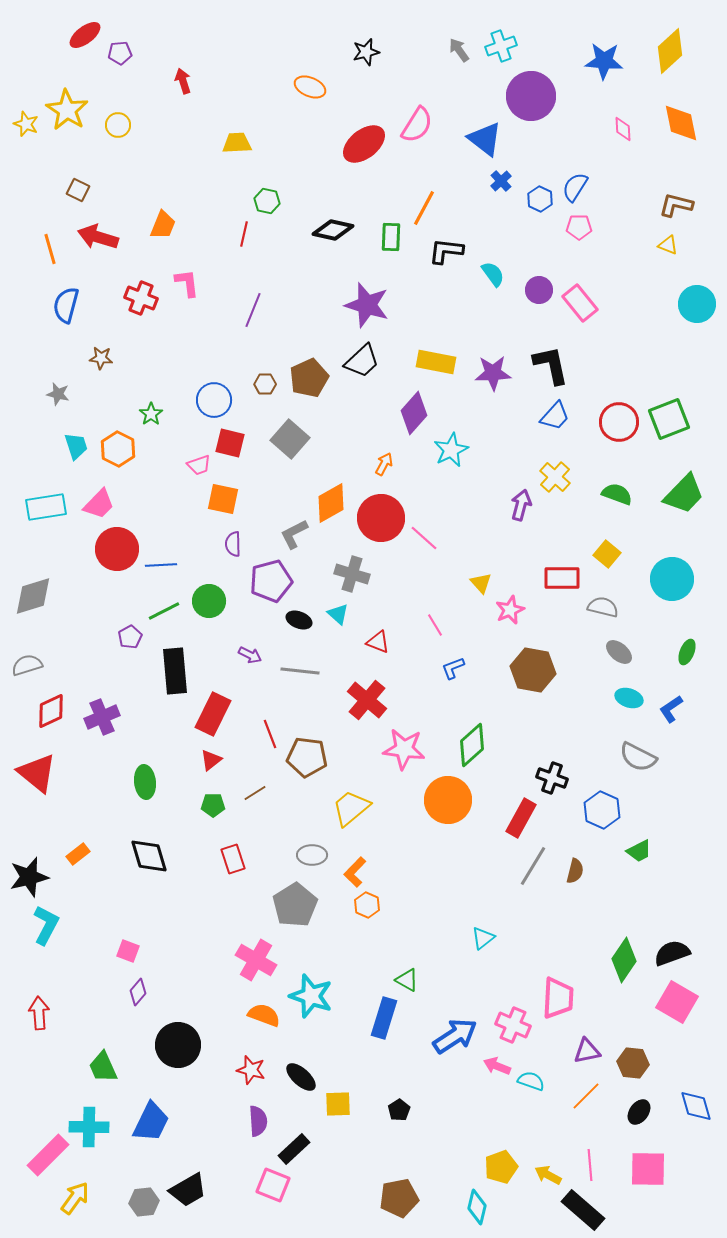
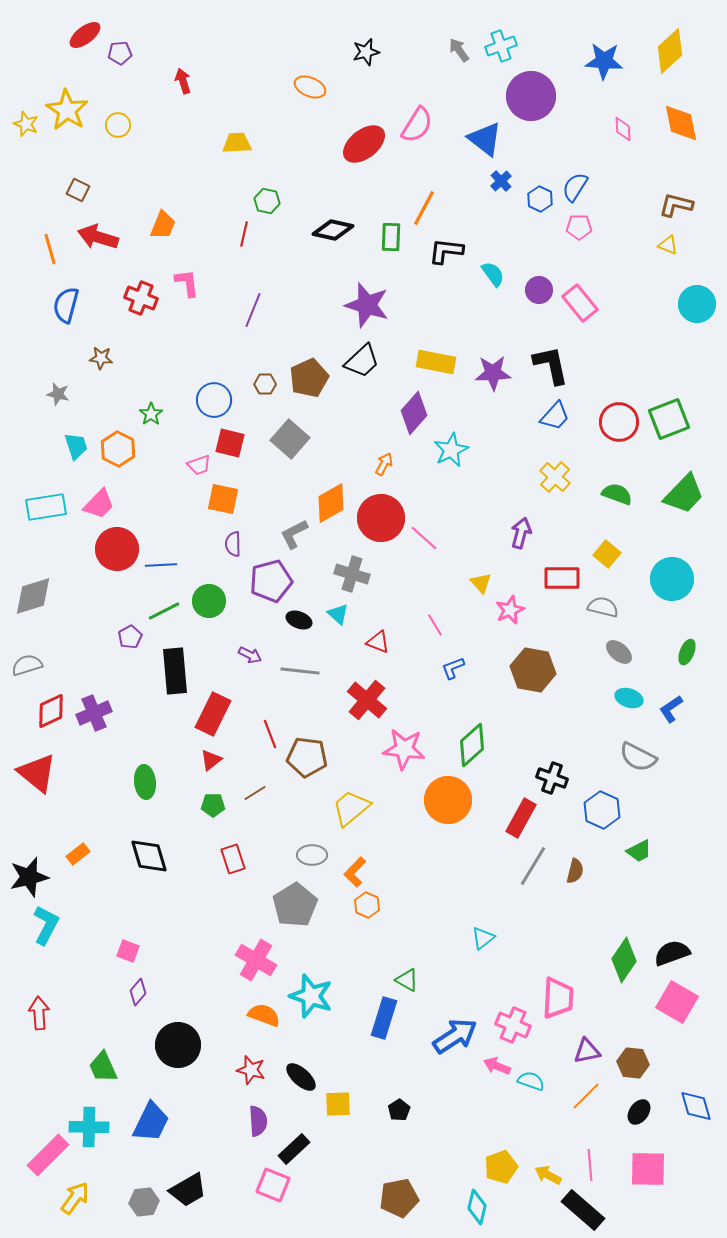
purple arrow at (521, 505): moved 28 px down
purple cross at (102, 717): moved 8 px left, 4 px up
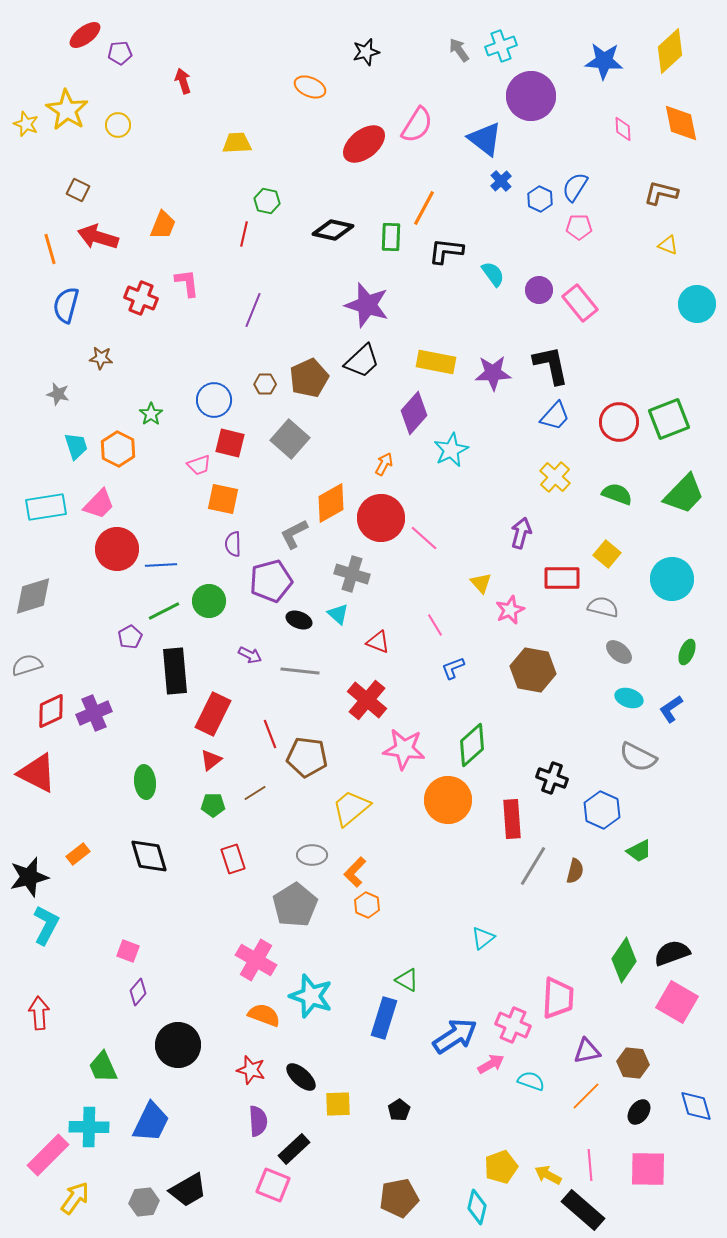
brown L-shape at (676, 205): moved 15 px left, 12 px up
red triangle at (37, 773): rotated 12 degrees counterclockwise
red rectangle at (521, 818): moved 9 px left, 1 px down; rotated 33 degrees counterclockwise
pink arrow at (497, 1066): moved 6 px left, 2 px up; rotated 128 degrees clockwise
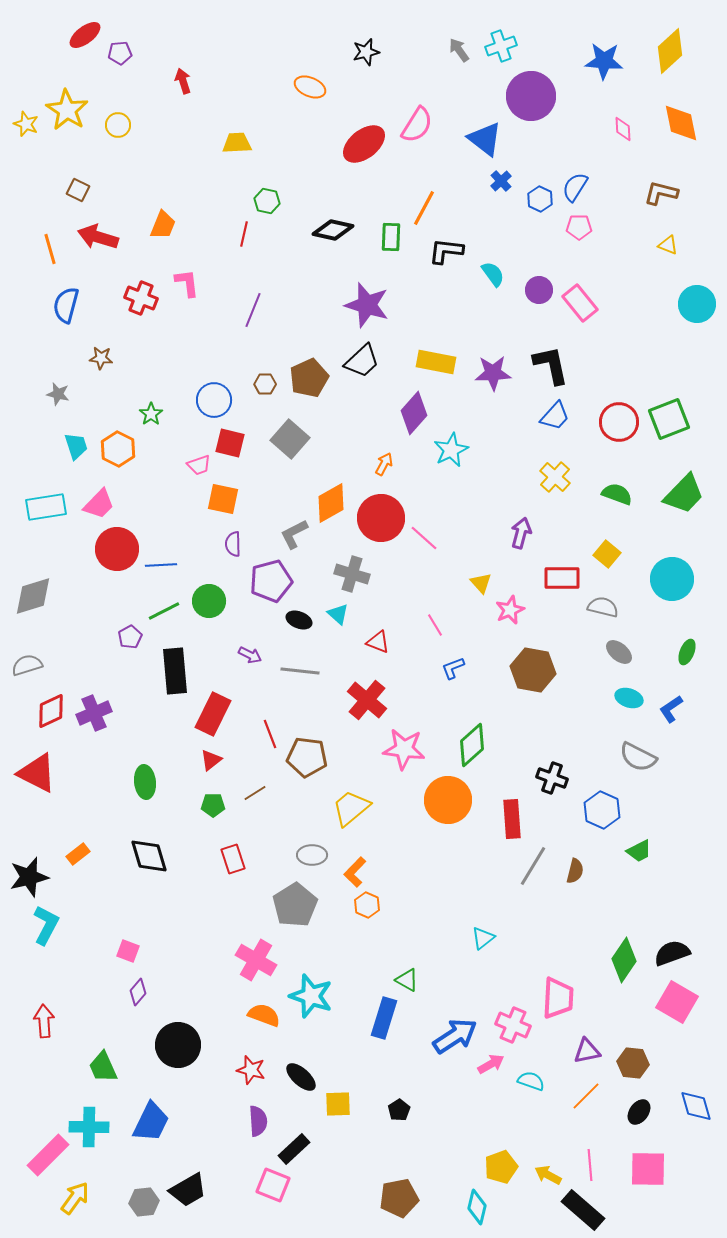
red arrow at (39, 1013): moved 5 px right, 8 px down
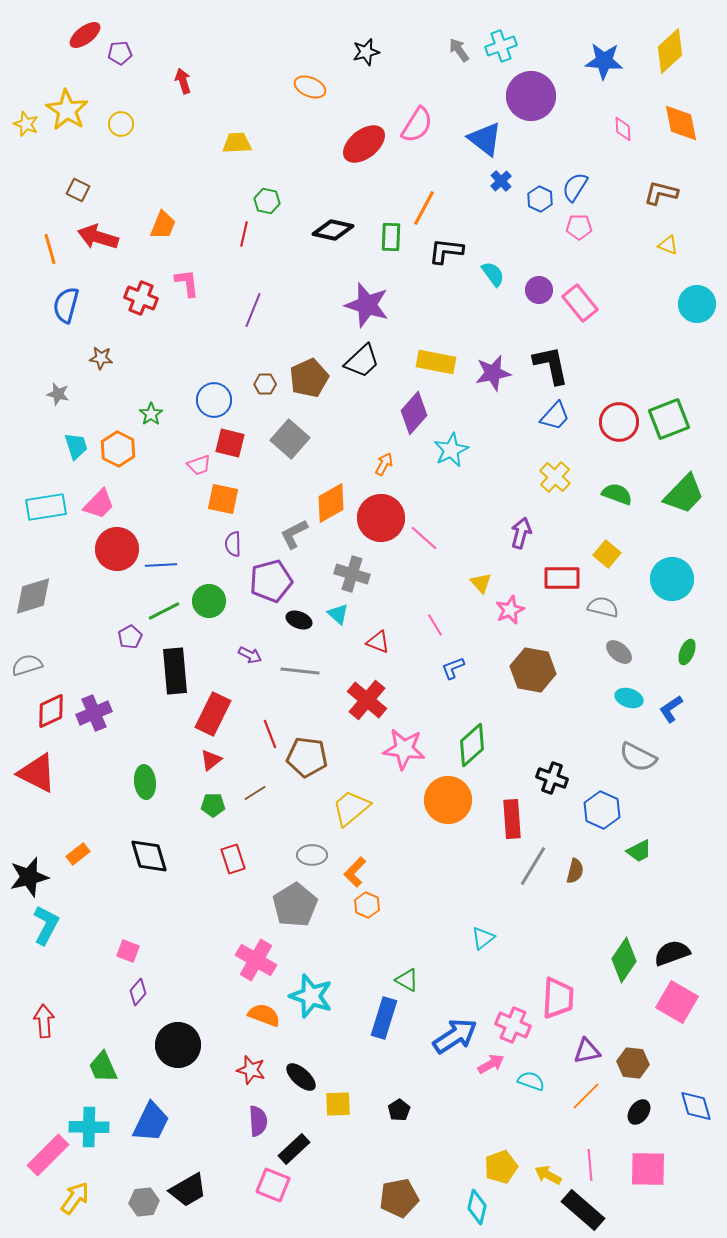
yellow circle at (118, 125): moved 3 px right, 1 px up
purple star at (493, 373): rotated 9 degrees counterclockwise
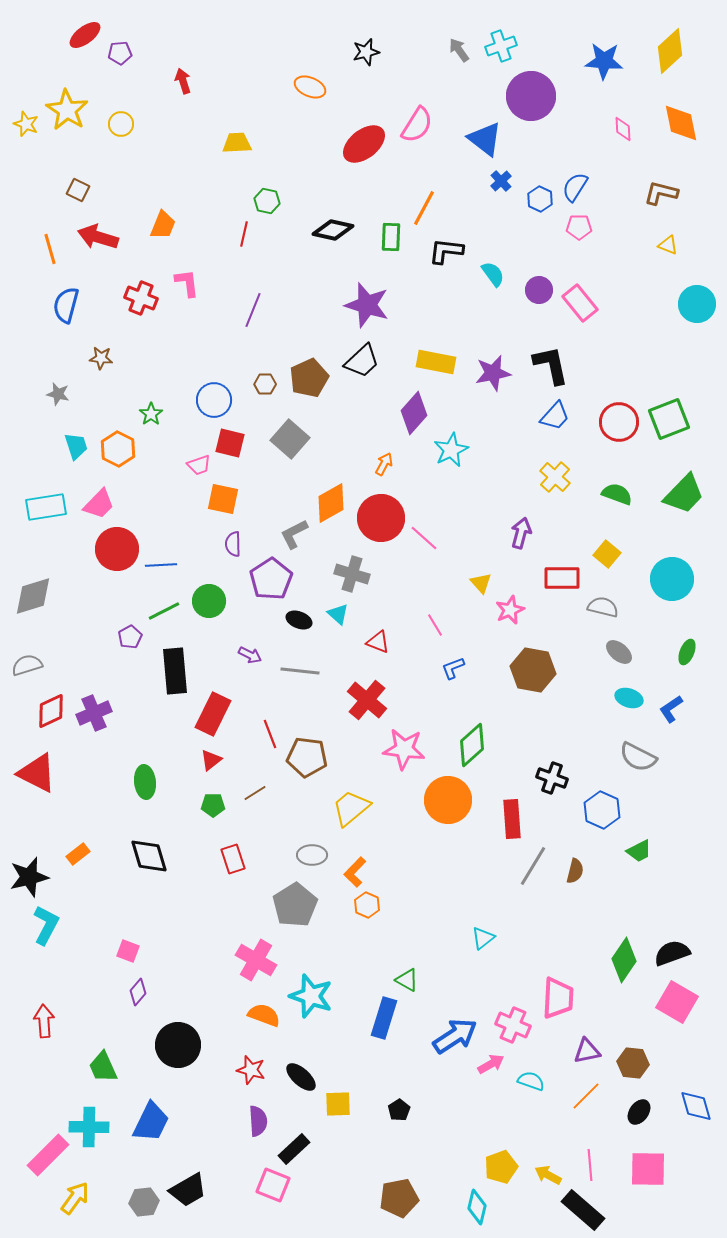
purple pentagon at (271, 581): moved 2 px up; rotated 18 degrees counterclockwise
